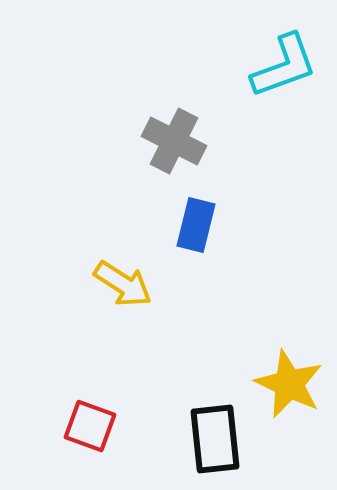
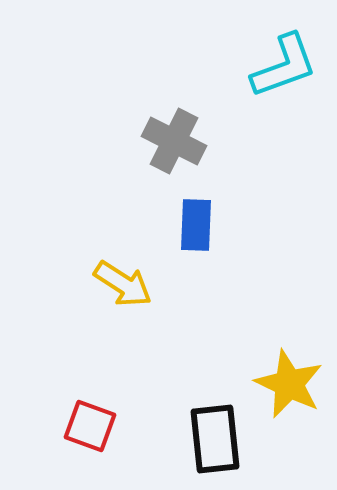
blue rectangle: rotated 12 degrees counterclockwise
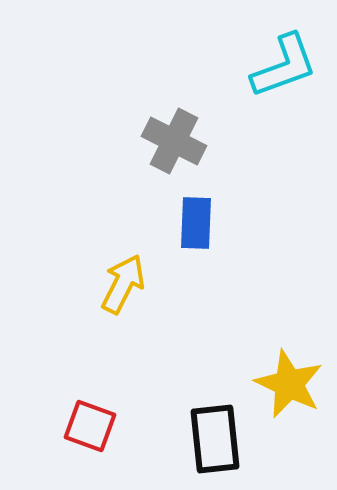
blue rectangle: moved 2 px up
yellow arrow: rotated 96 degrees counterclockwise
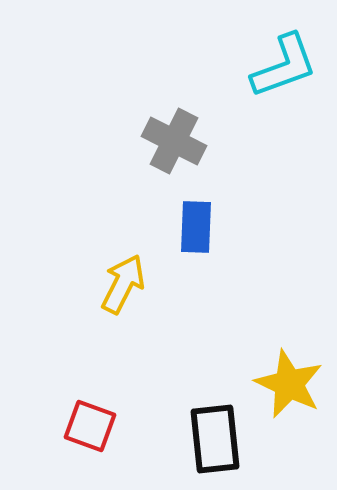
blue rectangle: moved 4 px down
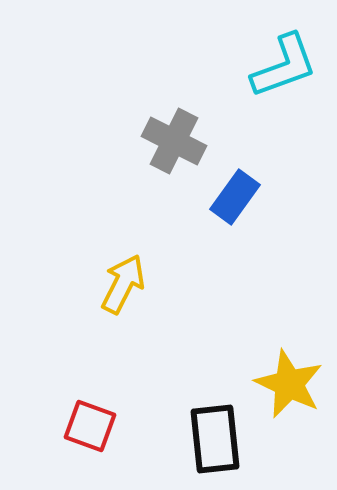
blue rectangle: moved 39 px right, 30 px up; rotated 34 degrees clockwise
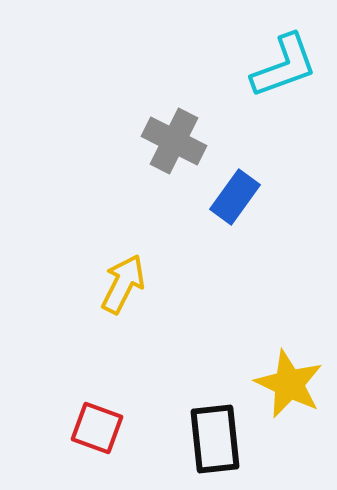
red square: moved 7 px right, 2 px down
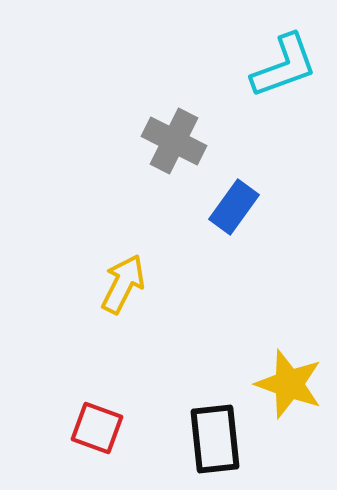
blue rectangle: moved 1 px left, 10 px down
yellow star: rotated 6 degrees counterclockwise
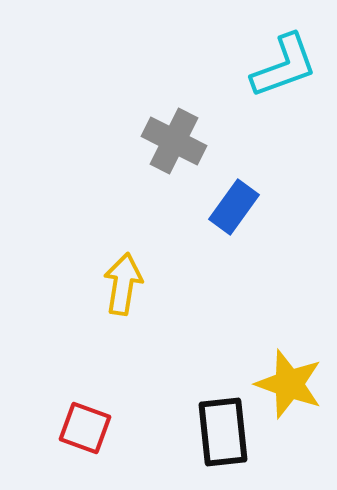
yellow arrow: rotated 18 degrees counterclockwise
red square: moved 12 px left
black rectangle: moved 8 px right, 7 px up
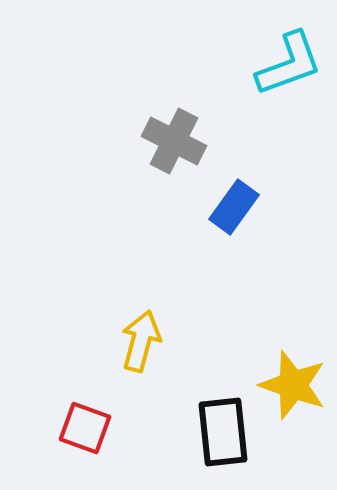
cyan L-shape: moved 5 px right, 2 px up
yellow arrow: moved 18 px right, 57 px down; rotated 6 degrees clockwise
yellow star: moved 4 px right, 1 px down
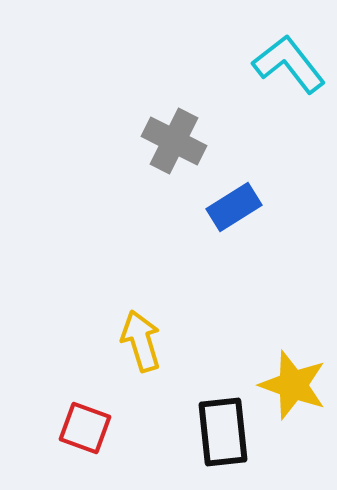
cyan L-shape: rotated 108 degrees counterclockwise
blue rectangle: rotated 22 degrees clockwise
yellow arrow: rotated 32 degrees counterclockwise
